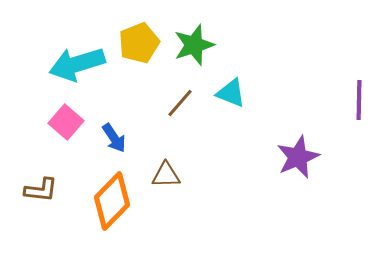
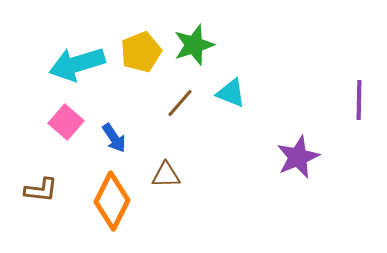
yellow pentagon: moved 2 px right, 9 px down
orange diamond: rotated 18 degrees counterclockwise
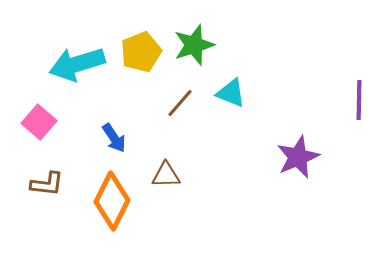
pink square: moved 27 px left
brown L-shape: moved 6 px right, 6 px up
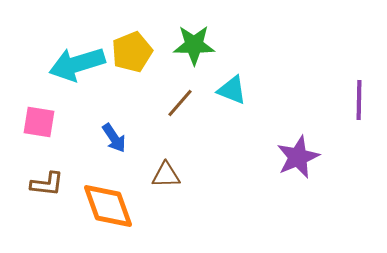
green star: rotated 18 degrees clockwise
yellow pentagon: moved 9 px left
cyan triangle: moved 1 px right, 3 px up
pink square: rotated 32 degrees counterclockwise
orange diamond: moved 4 px left, 5 px down; rotated 46 degrees counterclockwise
